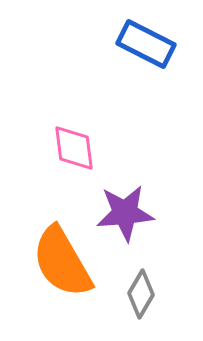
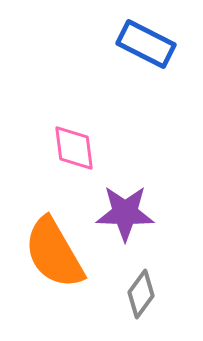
purple star: rotated 6 degrees clockwise
orange semicircle: moved 8 px left, 9 px up
gray diamond: rotated 6 degrees clockwise
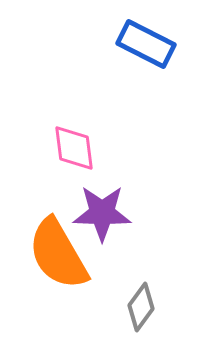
purple star: moved 23 px left
orange semicircle: moved 4 px right, 1 px down
gray diamond: moved 13 px down
